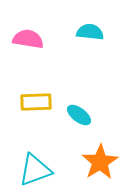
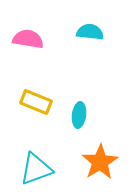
yellow rectangle: rotated 24 degrees clockwise
cyan ellipse: rotated 60 degrees clockwise
cyan triangle: moved 1 px right, 1 px up
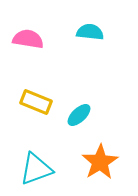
cyan ellipse: rotated 40 degrees clockwise
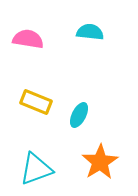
cyan ellipse: rotated 20 degrees counterclockwise
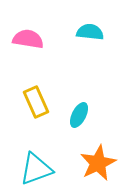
yellow rectangle: rotated 44 degrees clockwise
orange star: moved 2 px left, 1 px down; rotated 6 degrees clockwise
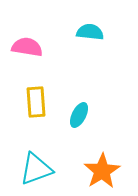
pink semicircle: moved 1 px left, 8 px down
yellow rectangle: rotated 20 degrees clockwise
orange star: moved 4 px right, 8 px down; rotated 6 degrees counterclockwise
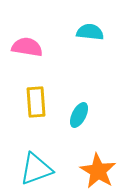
orange star: moved 4 px left; rotated 9 degrees counterclockwise
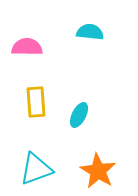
pink semicircle: rotated 8 degrees counterclockwise
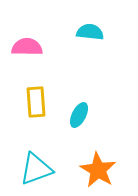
orange star: moved 1 px up
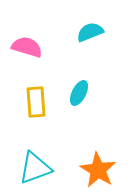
cyan semicircle: rotated 28 degrees counterclockwise
pink semicircle: rotated 16 degrees clockwise
cyan ellipse: moved 22 px up
cyan triangle: moved 1 px left, 1 px up
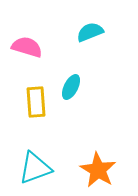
cyan ellipse: moved 8 px left, 6 px up
